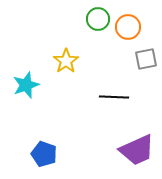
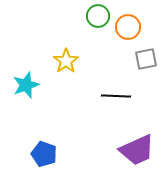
green circle: moved 3 px up
black line: moved 2 px right, 1 px up
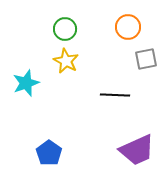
green circle: moved 33 px left, 13 px down
yellow star: rotated 10 degrees counterclockwise
cyan star: moved 2 px up
black line: moved 1 px left, 1 px up
blue pentagon: moved 5 px right, 1 px up; rotated 15 degrees clockwise
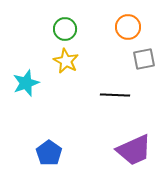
gray square: moved 2 px left
purple trapezoid: moved 3 px left
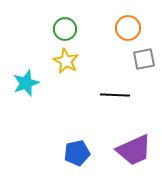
orange circle: moved 1 px down
blue pentagon: moved 28 px right; rotated 25 degrees clockwise
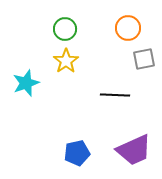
yellow star: rotated 10 degrees clockwise
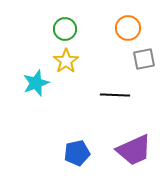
cyan star: moved 10 px right
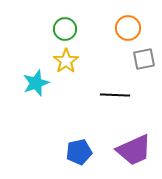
blue pentagon: moved 2 px right, 1 px up
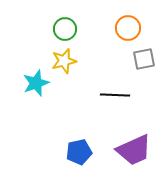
yellow star: moved 2 px left; rotated 20 degrees clockwise
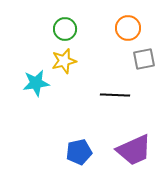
cyan star: rotated 12 degrees clockwise
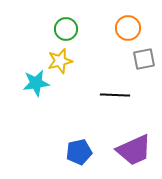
green circle: moved 1 px right
yellow star: moved 4 px left
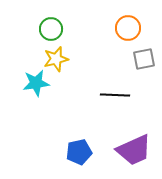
green circle: moved 15 px left
yellow star: moved 4 px left, 2 px up
